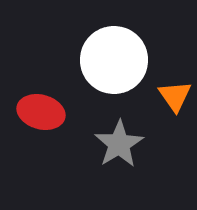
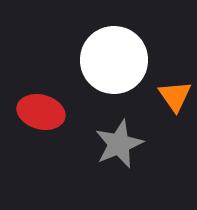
gray star: rotated 9 degrees clockwise
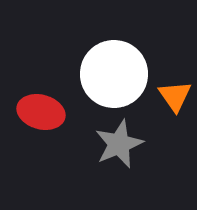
white circle: moved 14 px down
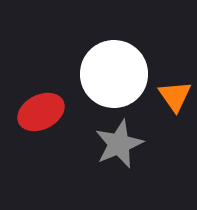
red ellipse: rotated 42 degrees counterclockwise
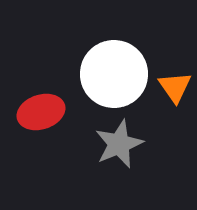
orange triangle: moved 9 px up
red ellipse: rotated 9 degrees clockwise
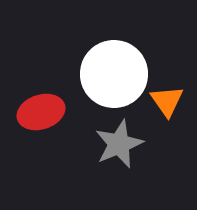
orange triangle: moved 8 px left, 14 px down
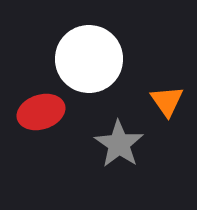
white circle: moved 25 px left, 15 px up
gray star: rotated 15 degrees counterclockwise
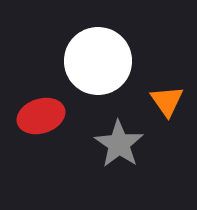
white circle: moved 9 px right, 2 px down
red ellipse: moved 4 px down
